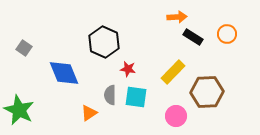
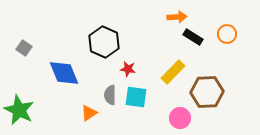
pink circle: moved 4 px right, 2 px down
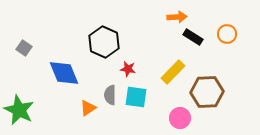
orange triangle: moved 1 px left, 5 px up
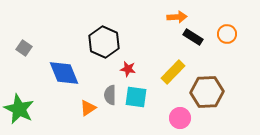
green star: moved 1 px up
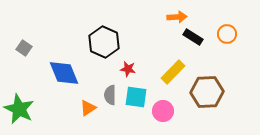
pink circle: moved 17 px left, 7 px up
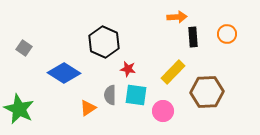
black rectangle: rotated 54 degrees clockwise
blue diamond: rotated 36 degrees counterclockwise
cyan square: moved 2 px up
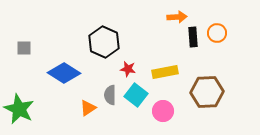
orange circle: moved 10 px left, 1 px up
gray square: rotated 35 degrees counterclockwise
yellow rectangle: moved 8 px left; rotated 35 degrees clockwise
cyan square: rotated 30 degrees clockwise
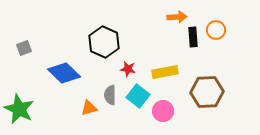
orange circle: moved 1 px left, 3 px up
gray square: rotated 21 degrees counterclockwise
blue diamond: rotated 12 degrees clockwise
cyan square: moved 2 px right, 1 px down
orange triangle: moved 1 px right; rotated 18 degrees clockwise
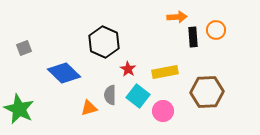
red star: rotated 21 degrees clockwise
